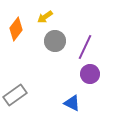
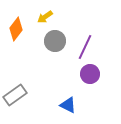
blue triangle: moved 4 px left, 2 px down
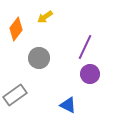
gray circle: moved 16 px left, 17 px down
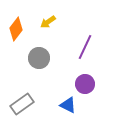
yellow arrow: moved 3 px right, 5 px down
purple circle: moved 5 px left, 10 px down
gray rectangle: moved 7 px right, 9 px down
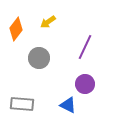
gray rectangle: rotated 40 degrees clockwise
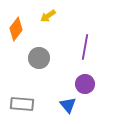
yellow arrow: moved 6 px up
purple line: rotated 15 degrees counterclockwise
blue triangle: rotated 24 degrees clockwise
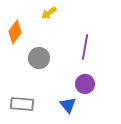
yellow arrow: moved 1 px right, 3 px up
orange diamond: moved 1 px left, 3 px down
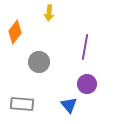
yellow arrow: rotated 49 degrees counterclockwise
gray circle: moved 4 px down
purple circle: moved 2 px right
blue triangle: moved 1 px right
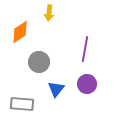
orange diamond: moved 5 px right; rotated 20 degrees clockwise
purple line: moved 2 px down
blue triangle: moved 13 px left, 16 px up; rotated 18 degrees clockwise
